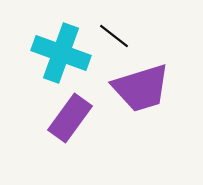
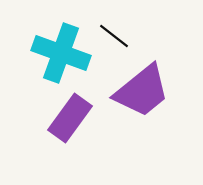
purple trapezoid: moved 1 px right, 3 px down; rotated 22 degrees counterclockwise
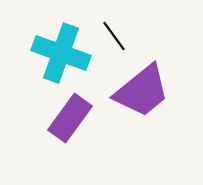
black line: rotated 16 degrees clockwise
